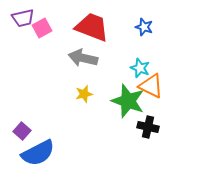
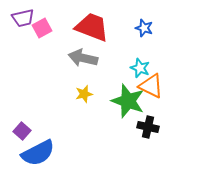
blue star: moved 1 px down
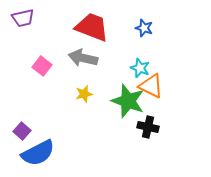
pink square: moved 38 px down; rotated 24 degrees counterclockwise
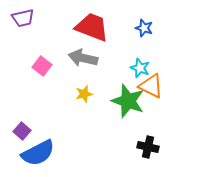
black cross: moved 20 px down
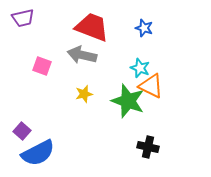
gray arrow: moved 1 px left, 3 px up
pink square: rotated 18 degrees counterclockwise
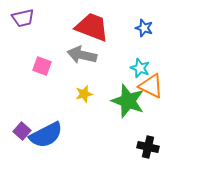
blue semicircle: moved 8 px right, 18 px up
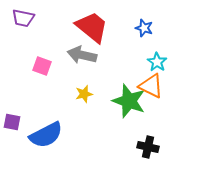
purple trapezoid: rotated 25 degrees clockwise
red trapezoid: rotated 18 degrees clockwise
cyan star: moved 17 px right, 6 px up; rotated 12 degrees clockwise
green star: moved 1 px right
purple square: moved 10 px left, 9 px up; rotated 30 degrees counterclockwise
